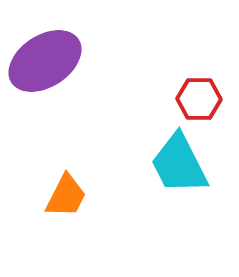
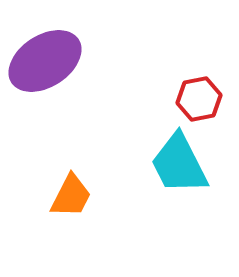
red hexagon: rotated 12 degrees counterclockwise
orange trapezoid: moved 5 px right
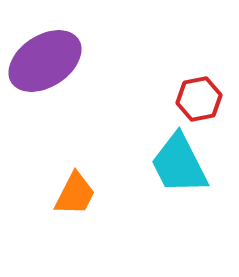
orange trapezoid: moved 4 px right, 2 px up
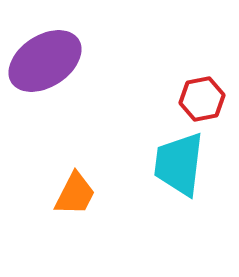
red hexagon: moved 3 px right
cyan trapezoid: rotated 34 degrees clockwise
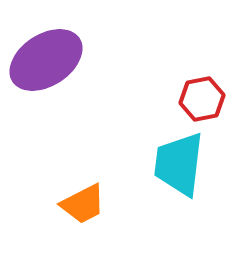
purple ellipse: moved 1 px right, 1 px up
orange trapezoid: moved 8 px right, 10 px down; rotated 36 degrees clockwise
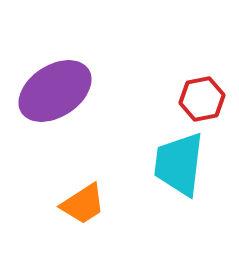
purple ellipse: moved 9 px right, 31 px down
orange trapezoid: rotated 6 degrees counterclockwise
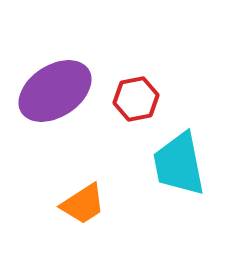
red hexagon: moved 66 px left
cyan trapezoid: rotated 18 degrees counterclockwise
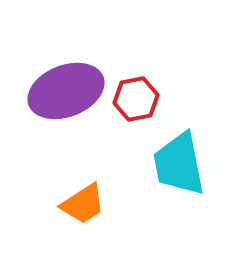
purple ellipse: moved 11 px right; rotated 12 degrees clockwise
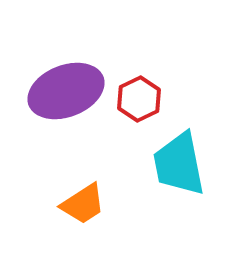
red hexagon: moved 3 px right; rotated 15 degrees counterclockwise
